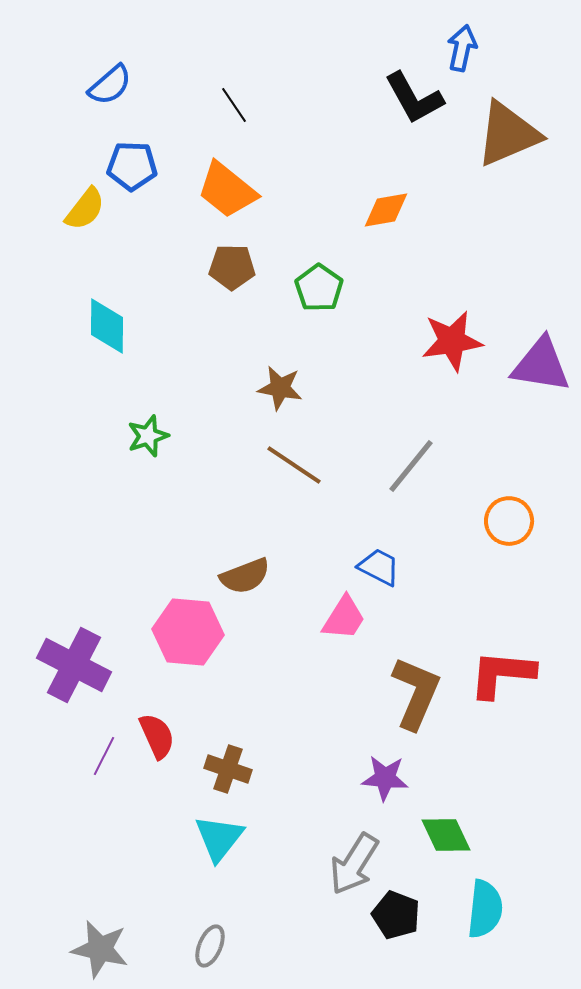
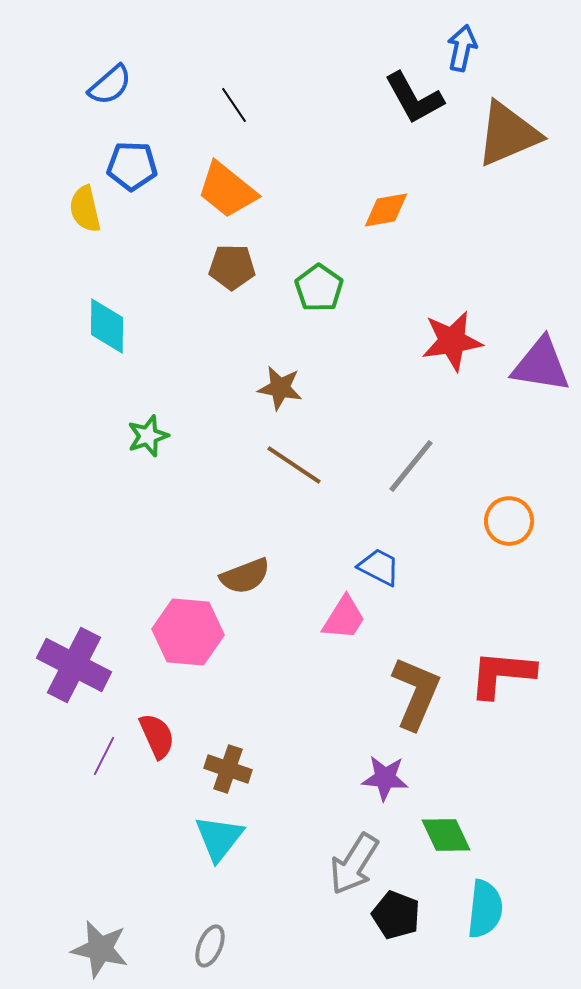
yellow semicircle: rotated 129 degrees clockwise
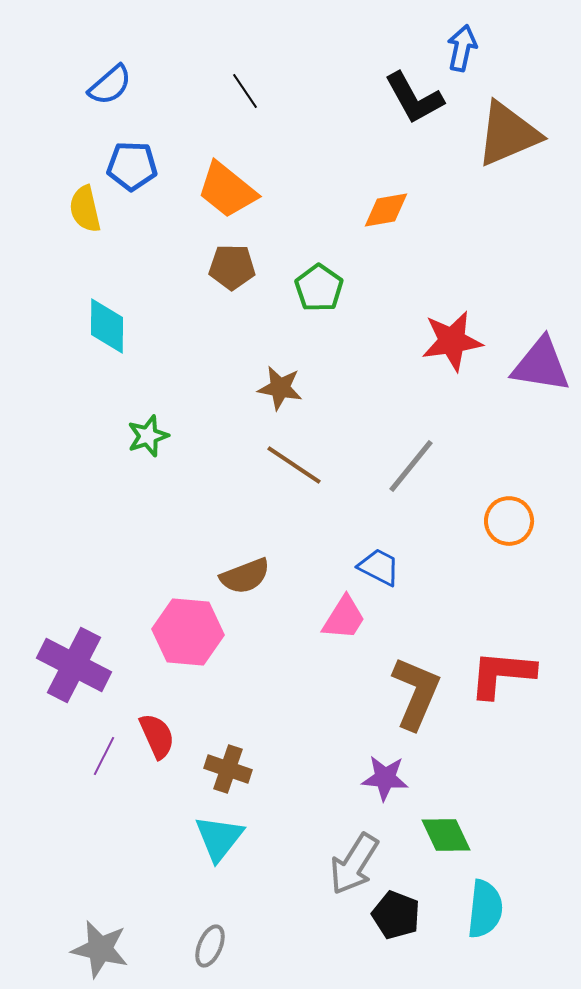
black line: moved 11 px right, 14 px up
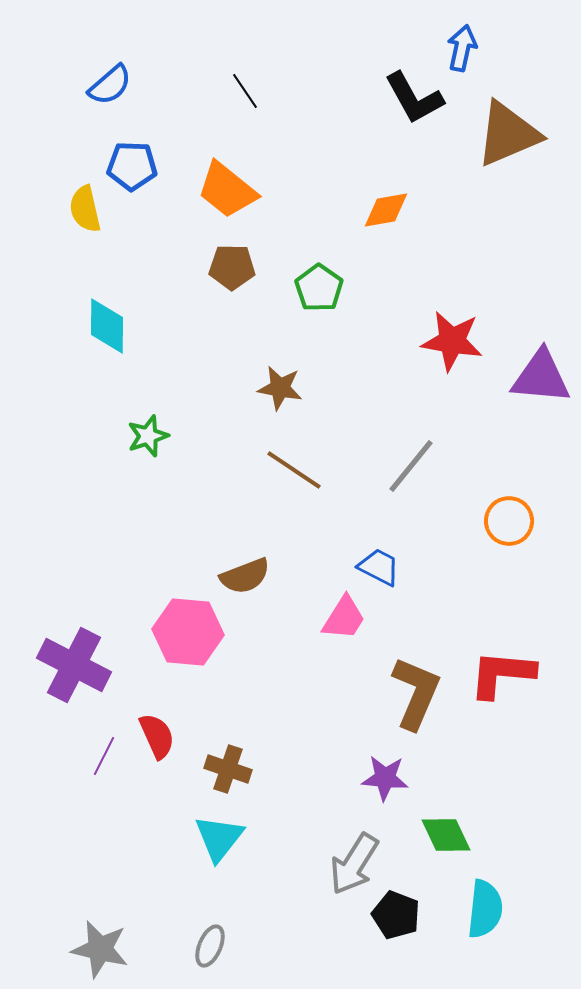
red star: rotated 18 degrees clockwise
purple triangle: moved 12 px down; rotated 4 degrees counterclockwise
brown line: moved 5 px down
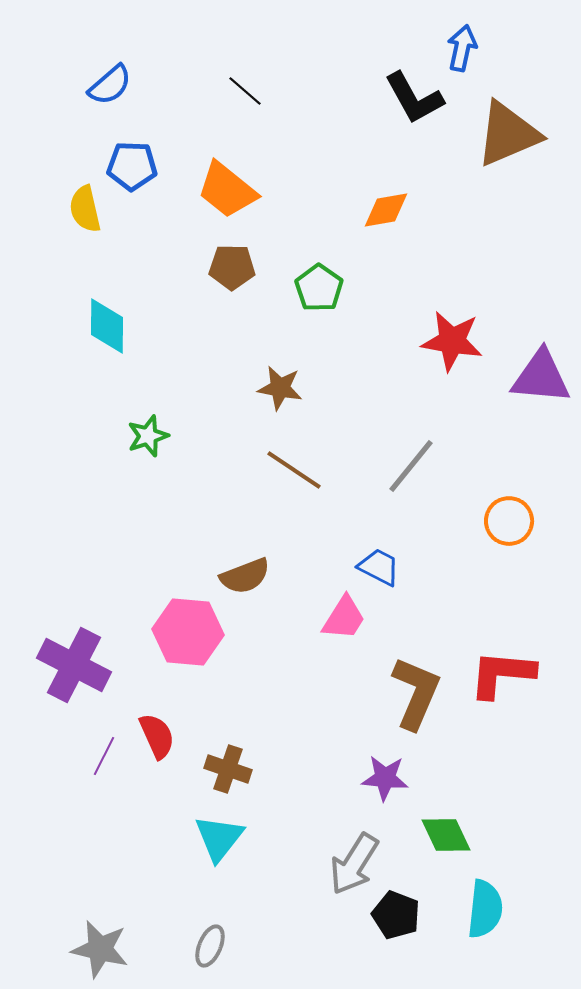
black line: rotated 15 degrees counterclockwise
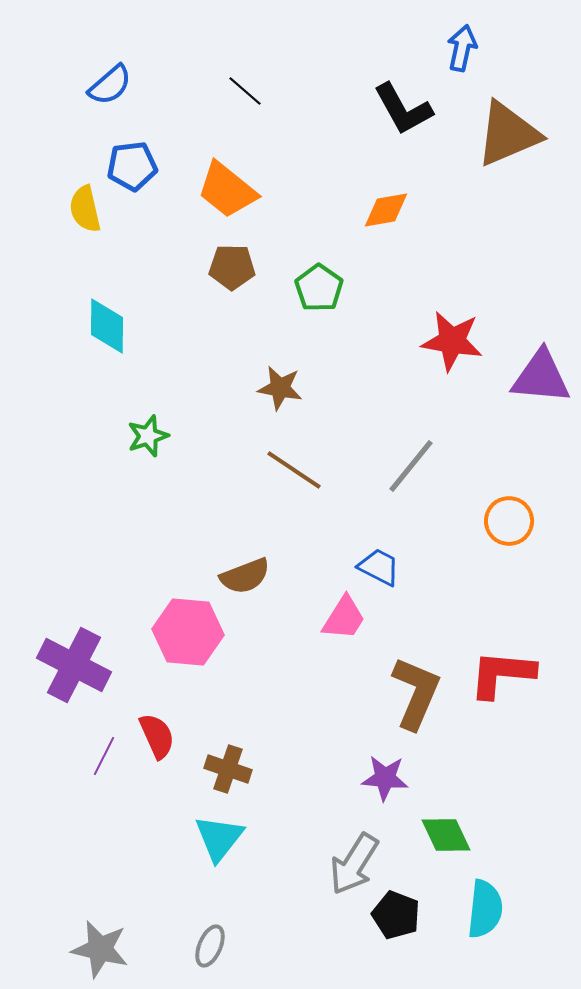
black L-shape: moved 11 px left, 11 px down
blue pentagon: rotated 9 degrees counterclockwise
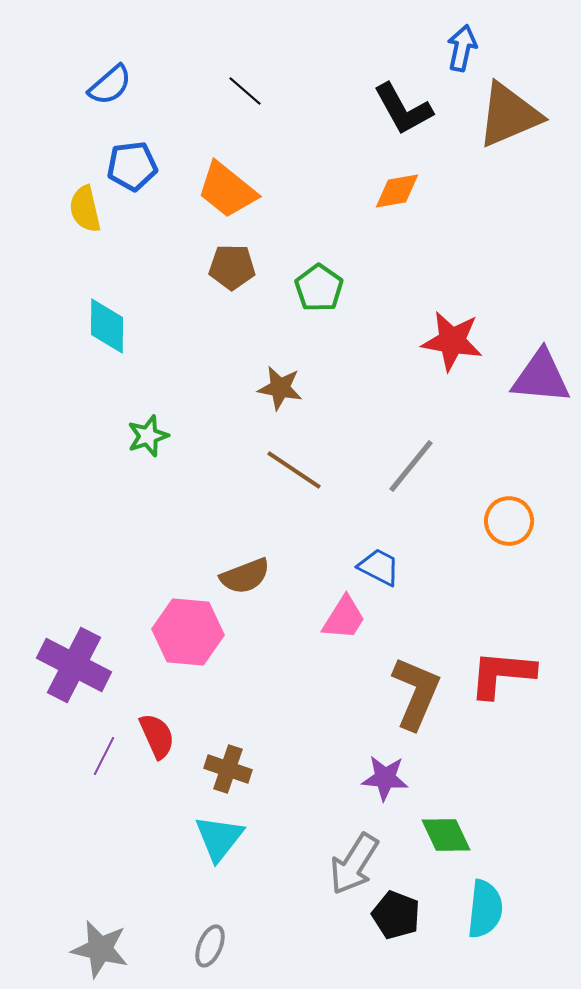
brown triangle: moved 1 px right, 19 px up
orange diamond: moved 11 px right, 19 px up
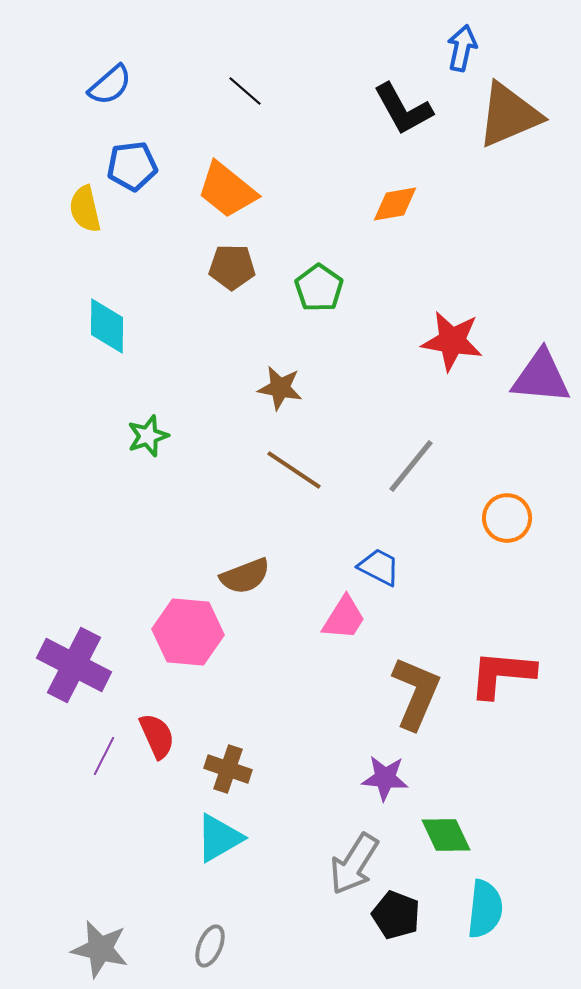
orange diamond: moved 2 px left, 13 px down
orange circle: moved 2 px left, 3 px up
cyan triangle: rotated 22 degrees clockwise
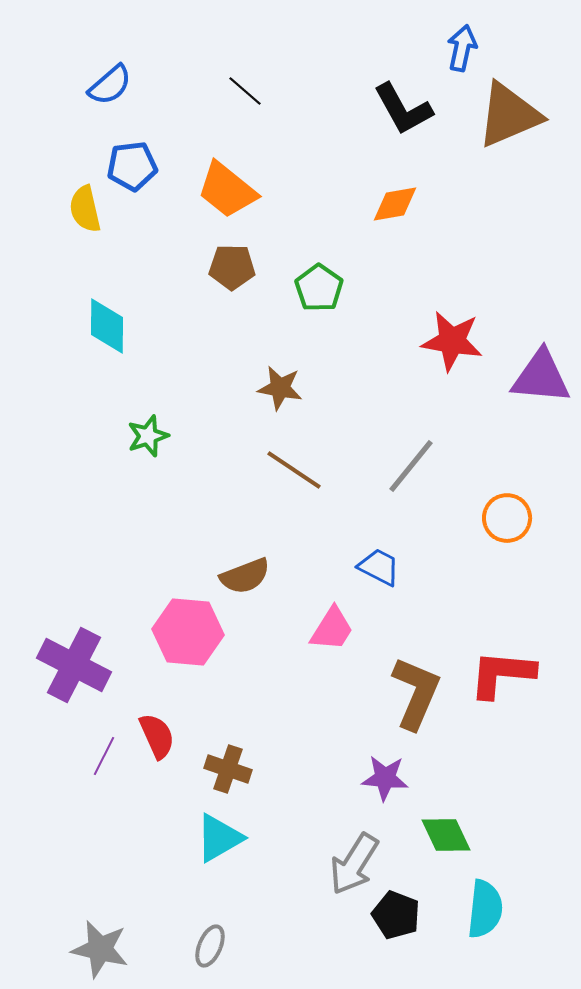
pink trapezoid: moved 12 px left, 11 px down
